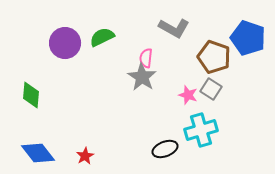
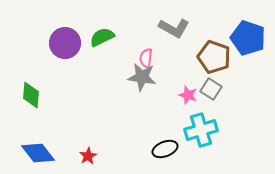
gray star: rotated 24 degrees counterclockwise
red star: moved 3 px right
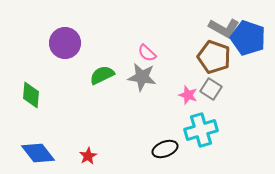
gray L-shape: moved 50 px right
green semicircle: moved 38 px down
pink semicircle: moved 1 px right, 5 px up; rotated 54 degrees counterclockwise
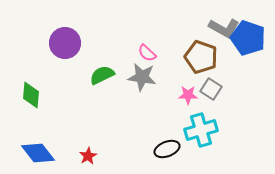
brown pentagon: moved 13 px left
pink star: rotated 18 degrees counterclockwise
black ellipse: moved 2 px right
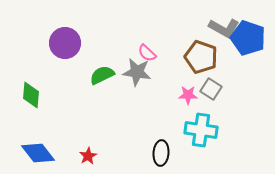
gray star: moved 5 px left, 5 px up
cyan cross: rotated 24 degrees clockwise
black ellipse: moved 6 px left, 4 px down; rotated 65 degrees counterclockwise
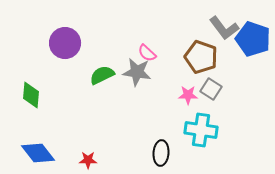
gray L-shape: rotated 24 degrees clockwise
blue pentagon: moved 5 px right, 1 px down
red star: moved 4 px down; rotated 30 degrees clockwise
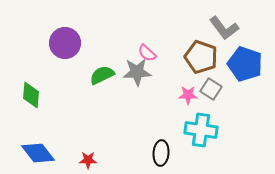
blue pentagon: moved 8 px left, 25 px down
gray star: rotated 12 degrees counterclockwise
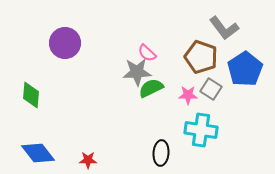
blue pentagon: moved 5 px down; rotated 20 degrees clockwise
green semicircle: moved 49 px right, 13 px down
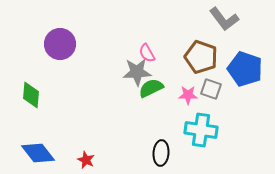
gray L-shape: moved 9 px up
purple circle: moved 5 px left, 1 px down
pink semicircle: rotated 18 degrees clockwise
blue pentagon: rotated 20 degrees counterclockwise
gray square: rotated 15 degrees counterclockwise
red star: moved 2 px left; rotated 24 degrees clockwise
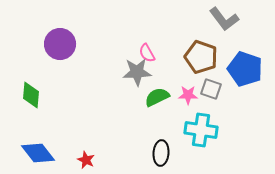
green semicircle: moved 6 px right, 9 px down
